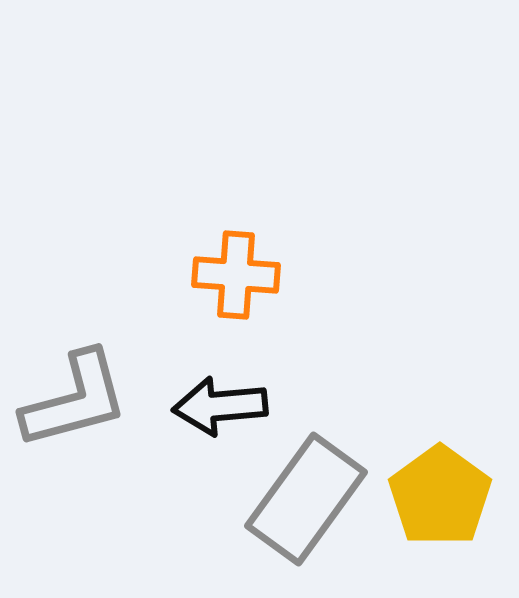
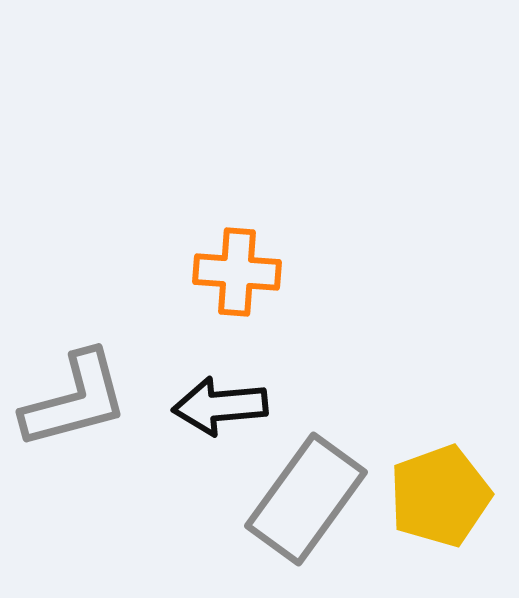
orange cross: moved 1 px right, 3 px up
yellow pentagon: rotated 16 degrees clockwise
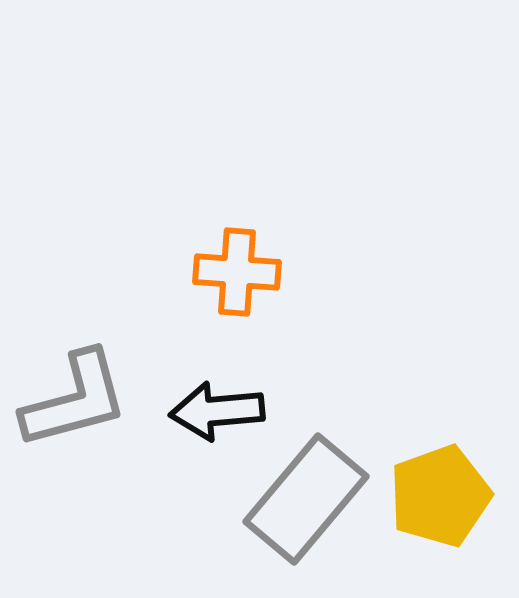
black arrow: moved 3 px left, 5 px down
gray rectangle: rotated 4 degrees clockwise
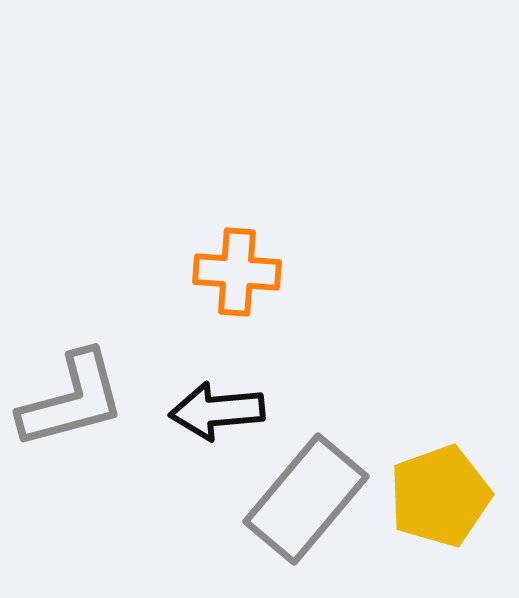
gray L-shape: moved 3 px left
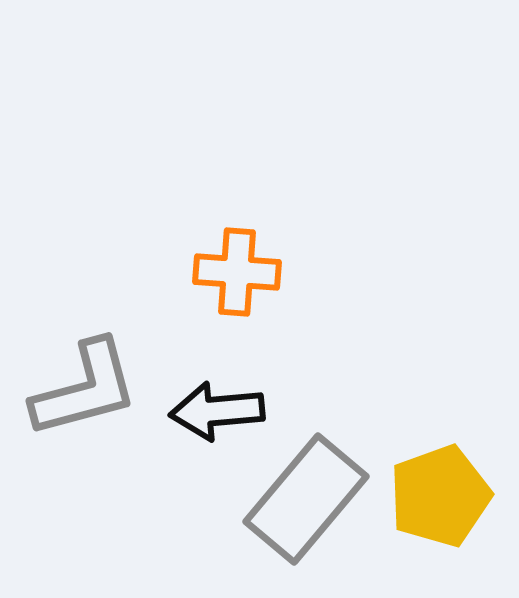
gray L-shape: moved 13 px right, 11 px up
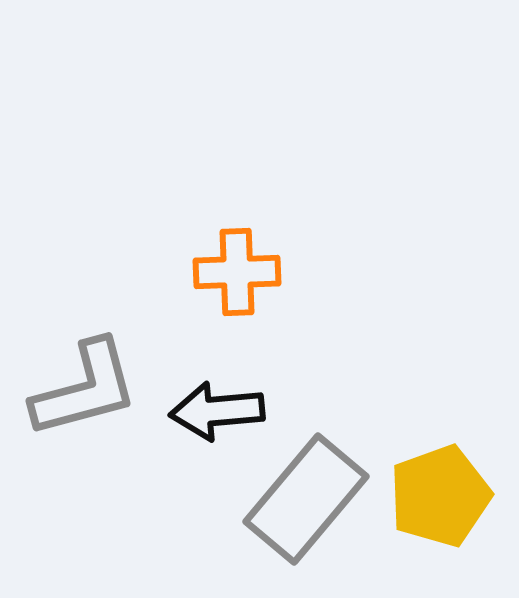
orange cross: rotated 6 degrees counterclockwise
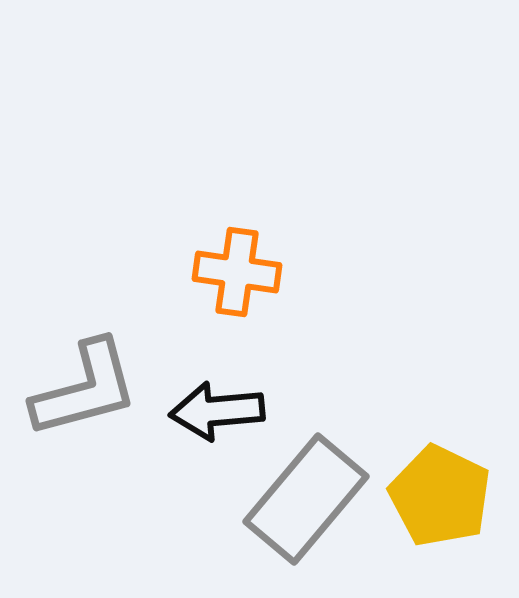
orange cross: rotated 10 degrees clockwise
yellow pentagon: rotated 26 degrees counterclockwise
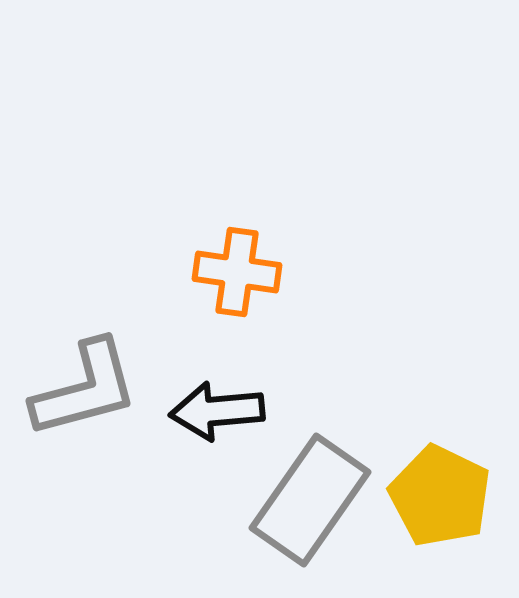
gray rectangle: moved 4 px right, 1 px down; rotated 5 degrees counterclockwise
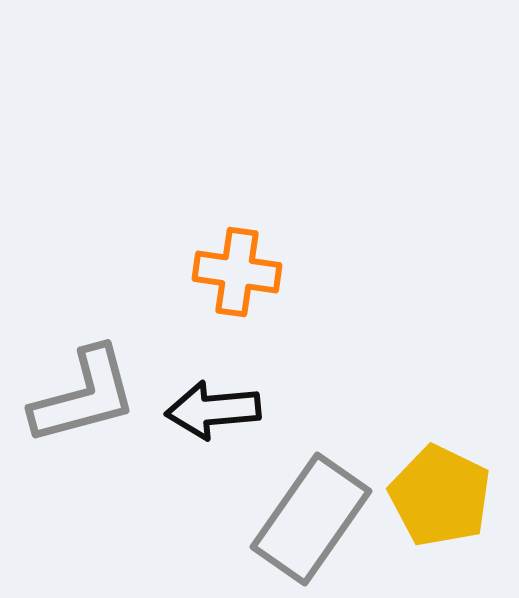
gray L-shape: moved 1 px left, 7 px down
black arrow: moved 4 px left, 1 px up
gray rectangle: moved 1 px right, 19 px down
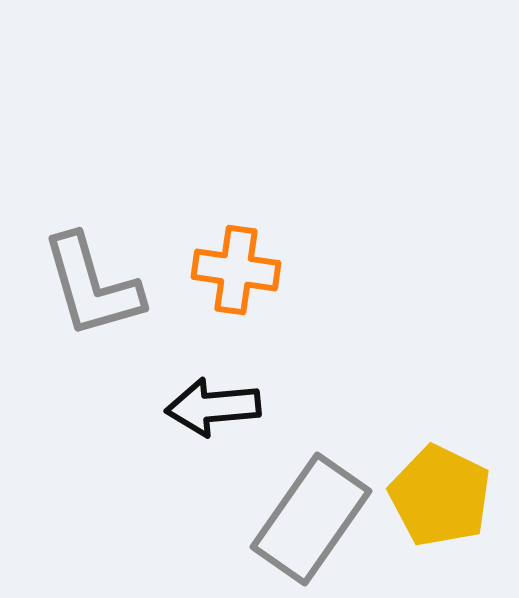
orange cross: moved 1 px left, 2 px up
gray L-shape: moved 8 px right, 110 px up; rotated 89 degrees clockwise
black arrow: moved 3 px up
